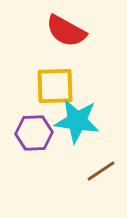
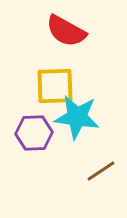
cyan star: moved 4 px up
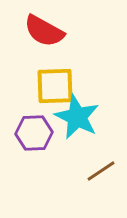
red semicircle: moved 22 px left
cyan star: rotated 18 degrees clockwise
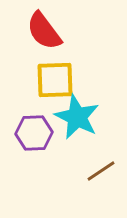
red semicircle: rotated 24 degrees clockwise
yellow square: moved 6 px up
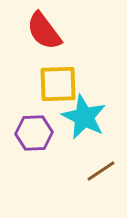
yellow square: moved 3 px right, 4 px down
cyan star: moved 7 px right
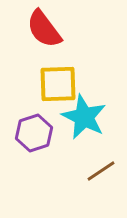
red semicircle: moved 2 px up
purple hexagon: rotated 15 degrees counterclockwise
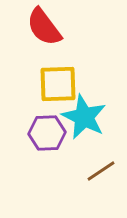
red semicircle: moved 2 px up
purple hexagon: moved 13 px right; rotated 15 degrees clockwise
